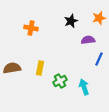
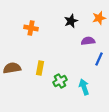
purple semicircle: moved 1 px down
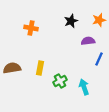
orange star: moved 2 px down
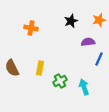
purple semicircle: moved 1 px down
brown semicircle: rotated 108 degrees counterclockwise
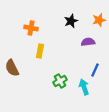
blue line: moved 4 px left, 11 px down
yellow rectangle: moved 17 px up
